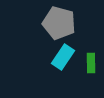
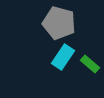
green rectangle: moved 1 px left, 1 px down; rotated 48 degrees counterclockwise
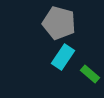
green rectangle: moved 10 px down
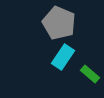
gray pentagon: rotated 8 degrees clockwise
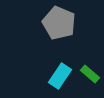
cyan rectangle: moved 3 px left, 19 px down
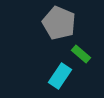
green rectangle: moved 9 px left, 20 px up
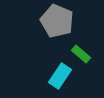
gray pentagon: moved 2 px left, 2 px up
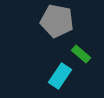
gray pentagon: rotated 12 degrees counterclockwise
